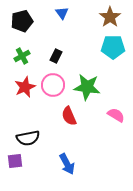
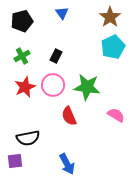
cyan pentagon: rotated 25 degrees counterclockwise
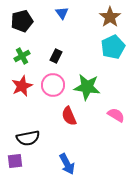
red star: moved 3 px left, 1 px up
